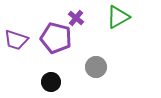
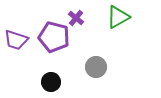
purple pentagon: moved 2 px left, 1 px up
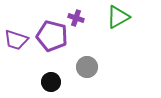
purple cross: rotated 21 degrees counterclockwise
purple pentagon: moved 2 px left, 1 px up
gray circle: moved 9 px left
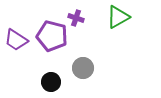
purple trapezoid: rotated 15 degrees clockwise
gray circle: moved 4 px left, 1 px down
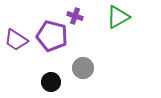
purple cross: moved 1 px left, 2 px up
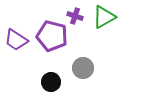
green triangle: moved 14 px left
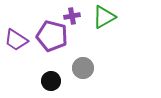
purple cross: moved 3 px left; rotated 28 degrees counterclockwise
black circle: moved 1 px up
